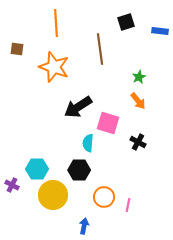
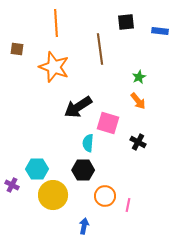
black square: rotated 12 degrees clockwise
black hexagon: moved 4 px right
orange circle: moved 1 px right, 1 px up
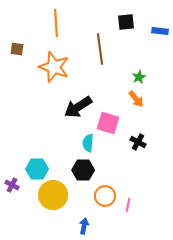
orange arrow: moved 2 px left, 2 px up
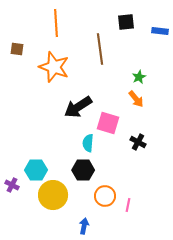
cyan hexagon: moved 1 px left, 1 px down
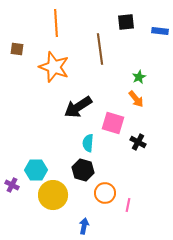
pink square: moved 5 px right
black hexagon: rotated 15 degrees clockwise
orange circle: moved 3 px up
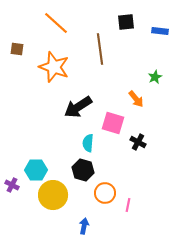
orange line: rotated 44 degrees counterclockwise
green star: moved 16 px right
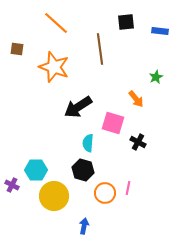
green star: moved 1 px right
yellow circle: moved 1 px right, 1 px down
pink line: moved 17 px up
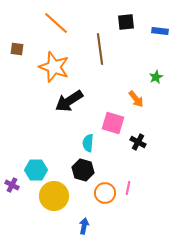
black arrow: moved 9 px left, 6 px up
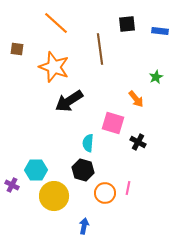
black square: moved 1 px right, 2 px down
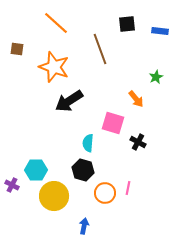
brown line: rotated 12 degrees counterclockwise
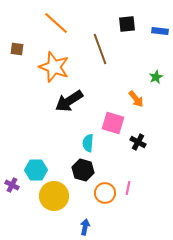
blue arrow: moved 1 px right, 1 px down
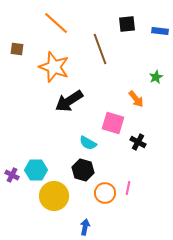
cyan semicircle: rotated 66 degrees counterclockwise
purple cross: moved 10 px up
